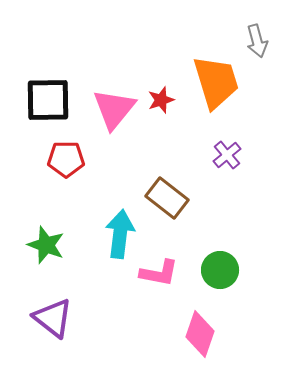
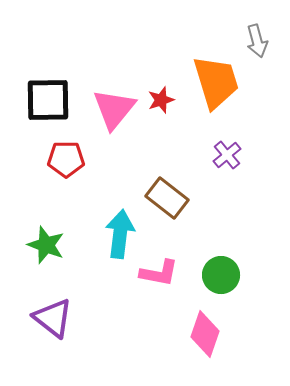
green circle: moved 1 px right, 5 px down
pink diamond: moved 5 px right
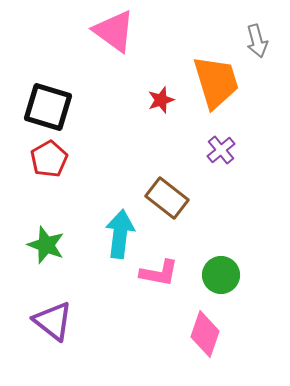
black square: moved 7 px down; rotated 18 degrees clockwise
pink triangle: moved 78 px up; rotated 33 degrees counterclockwise
purple cross: moved 6 px left, 5 px up
red pentagon: moved 17 px left; rotated 30 degrees counterclockwise
purple triangle: moved 3 px down
